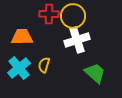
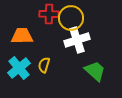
yellow circle: moved 2 px left, 2 px down
orange trapezoid: moved 1 px up
green trapezoid: moved 2 px up
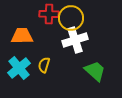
white cross: moved 2 px left
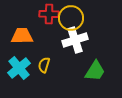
green trapezoid: rotated 80 degrees clockwise
